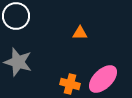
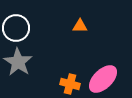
white circle: moved 12 px down
orange triangle: moved 7 px up
gray star: rotated 16 degrees clockwise
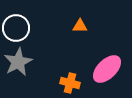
gray star: rotated 12 degrees clockwise
pink ellipse: moved 4 px right, 10 px up
orange cross: moved 1 px up
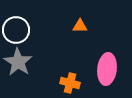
white circle: moved 2 px down
gray star: rotated 12 degrees counterclockwise
pink ellipse: rotated 40 degrees counterclockwise
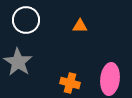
white circle: moved 10 px right, 10 px up
pink ellipse: moved 3 px right, 10 px down
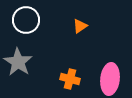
orange triangle: rotated 35 degrees counterclockwise
orange cross: moved 4 px up
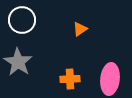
white circle: moved 4 px left
orange triangle: moved 3 px down
orange cross: rotated 18 degrees counterclockwise
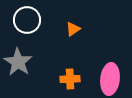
white circle: moved 5 px right
orange triangle: moved 7 px left
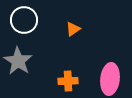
white circle: moved 3 px left
gray star: moved 1 px up
orange cross: moved 2 px left, 2 px down
